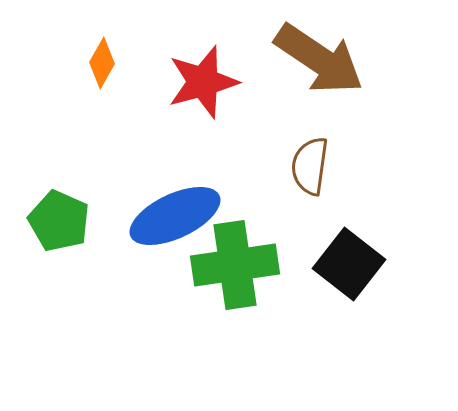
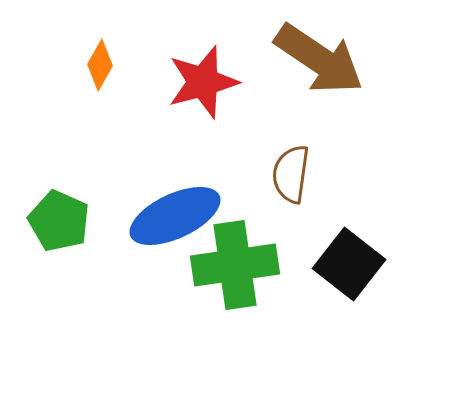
orange diamond: moved 2 px left, 2 px down
brown semicircle: moved 19 px left, 8 px down
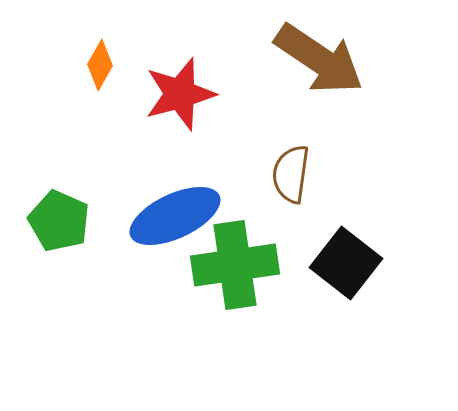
red star: moved 23 px left, 12 px down
black square: moved 3 px left, 1 px up
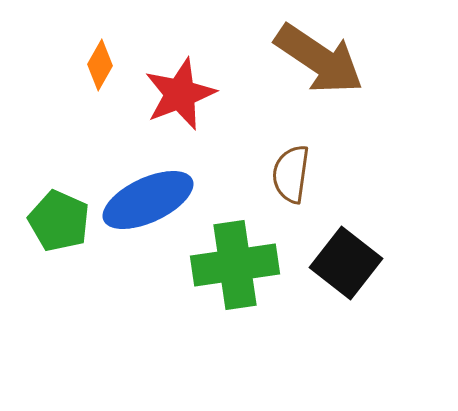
red star: rotated 6 degrees counterclockwise
blue ellipse: moved 27 px left, 16 px up
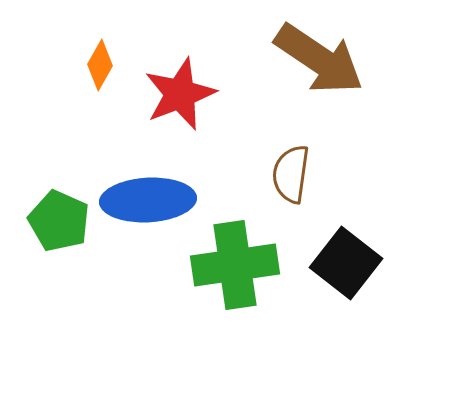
blue ellipse: rotated 22 degrees clockwise
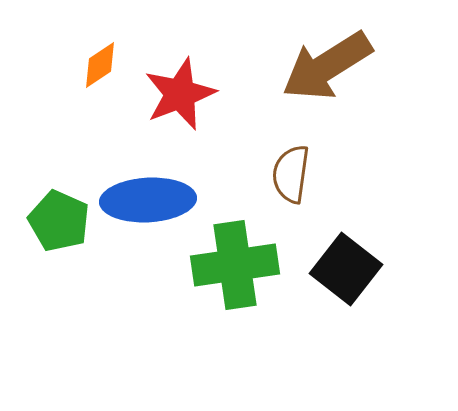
brown arrow: moved 8 px right, 7 px down; rotated 114 degrees clockwise
orange diamond: rotated 27 degrees clockwise
black square: moved 6 px down
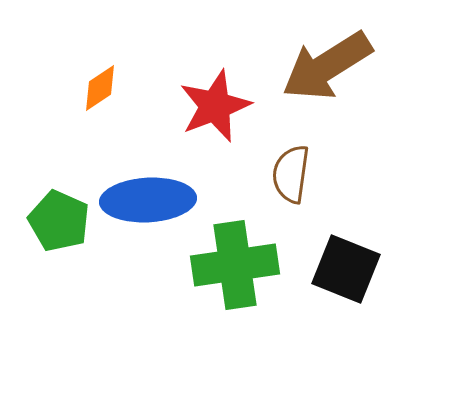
orange diamond: moved 23 px down
red star: moved 35 px right, 12 px down
black square: rotated 16 degrees counterclockwise
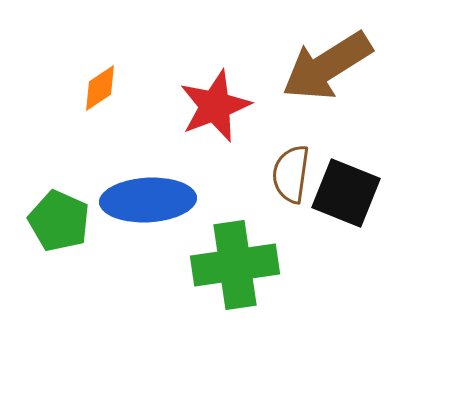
black square: moved 76 px up
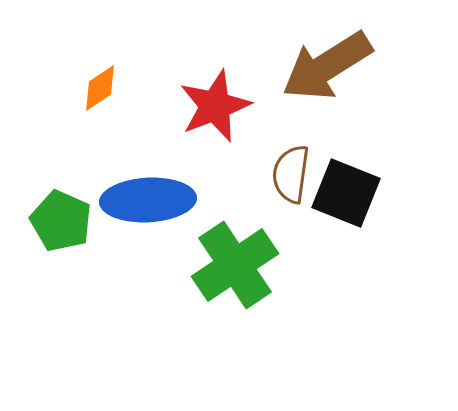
green pentagon: moved 2 px right
green cross: rotated 26 degrees counterclockwise
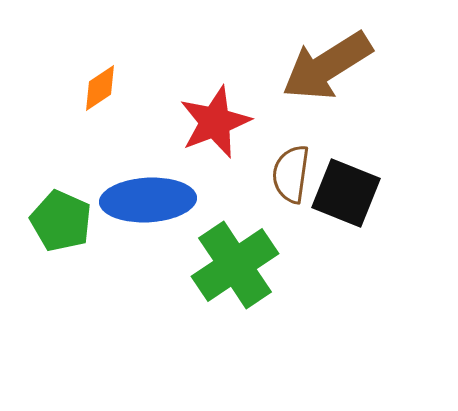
red star: moved 16 px down
